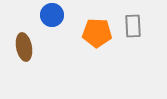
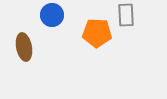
gray rectangle: moved 7 px left, 11 px up
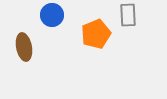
gray rectangle: moved 2 px right
orange pentagon: moved 1 px left, 1 px down; rotated 24 degrees counterclockwise
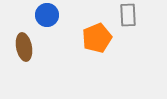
blue circle: moved 5 px left
orange pentagon: moved 1 px right, 4 px down
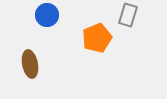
gray rectangle: rotated 20 degrees clockwise
brown ellipse: moved 6 px right, 17 px down
